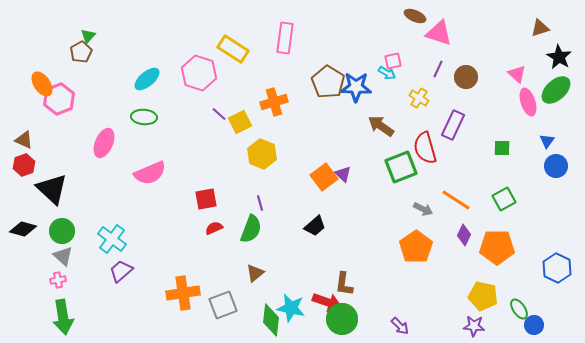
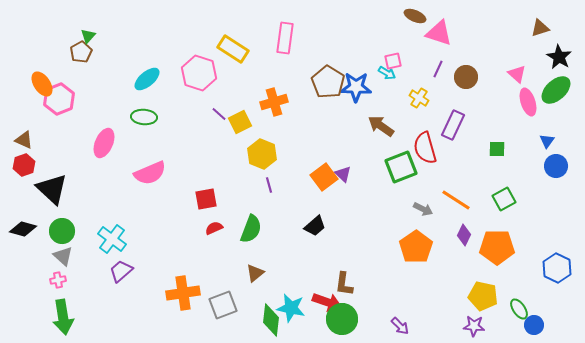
green square at (502, 148): moved 5 px left, 1 px down
purple line at (260, 203): moved 9 px right, 18 px up
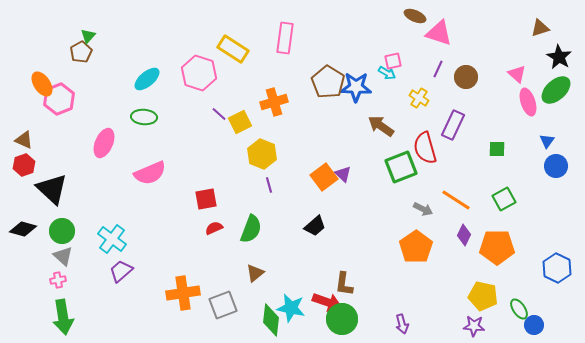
purple arrow at (400, 326): moved 2 px right, 2 px up; rotated 30 degrees clockwise
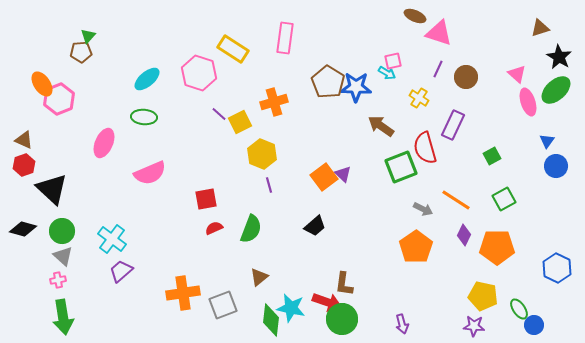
brown pentagon at (81, 52): rotated 25 degrees clockwise
green square at (497, 149): moved 5 px left, 7 px down; rotated 30 degrees counterclockwise
brown triangle at (255, 273): moved 4 px right, 4 px down
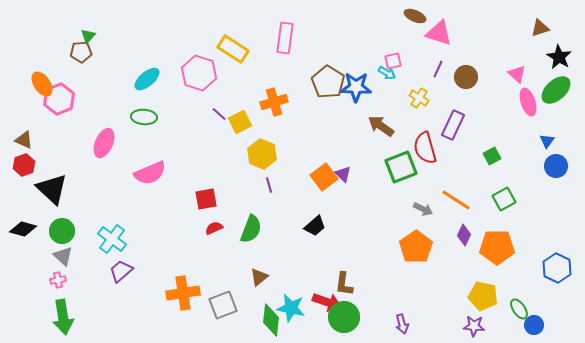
green circle at (342, 319): moved 2 px right, 2 px up
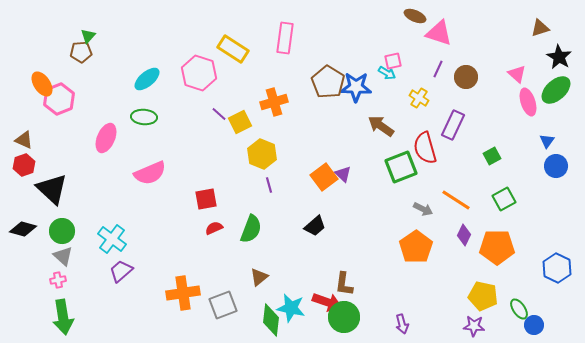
pink ellipse at (104, 143): moved 2 px right, 5 px up
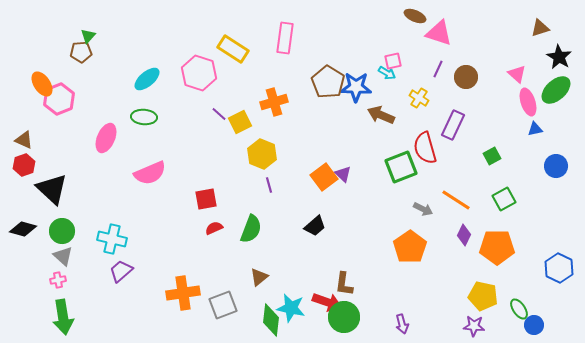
brown arrow at (381, 126): moved 11 px up; rotated 12 degrees counterclockwise
blue triangle at (547, 141): moved 12 px left, 12 px up; rotated 42 degrees clockwise
cyan cross at (112, 239): rotated 24 degrees counterclockwise
orange pentagon at (416, 247): moved 6 px left
blue hexagon at (557, 268): moved 2 px right
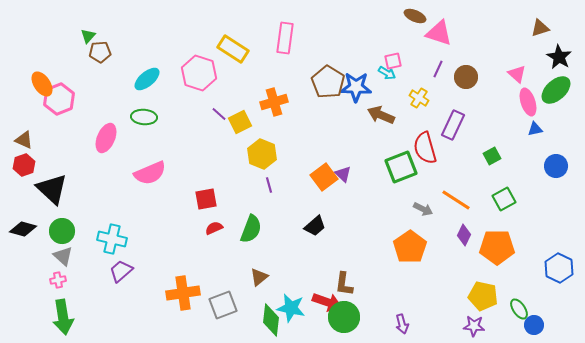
brown pentagon at (81, 52): moved 19 px right
